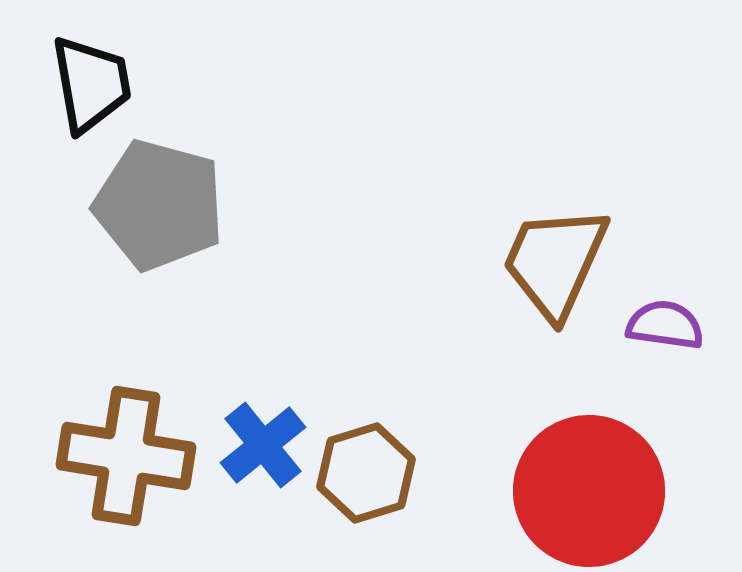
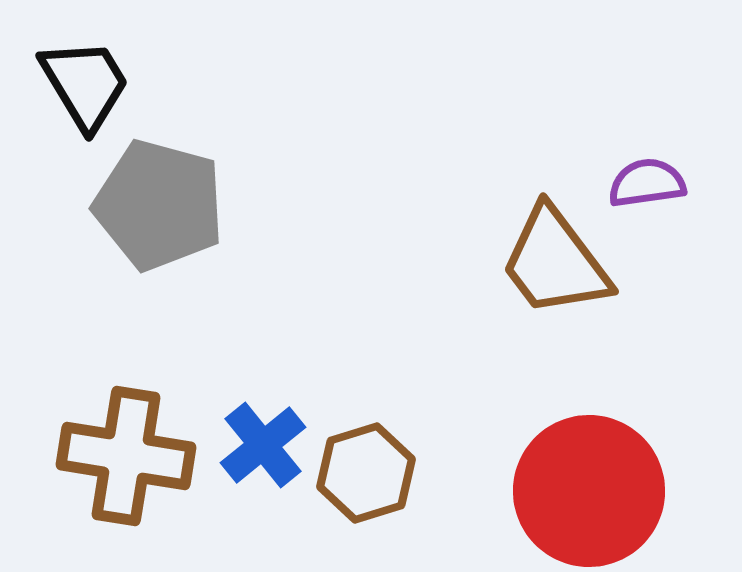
black trapezoid: moved 6 px left; rotated 21 degrees counterclockwise
brown trapezoid: rotated 61 degrees counterclockwise
purple semicircle: moved 18 px left, 142 px up; rotated 16 degrees counterclockwise
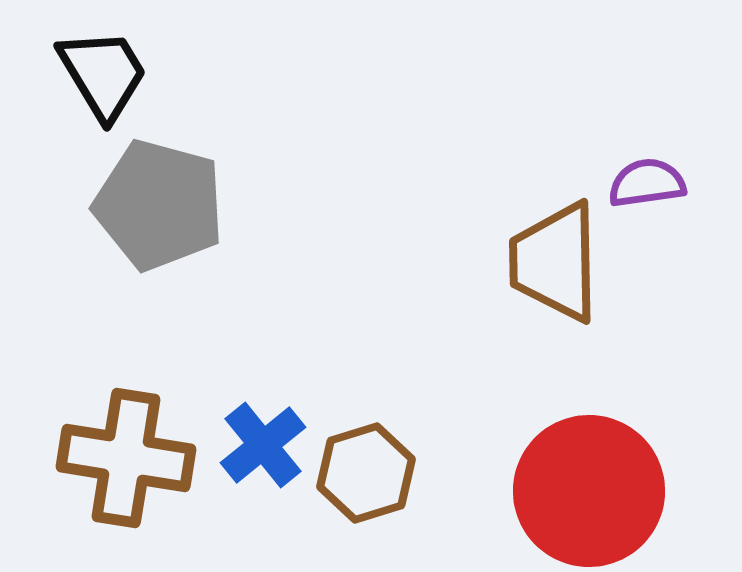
black trapezoid: moved 18 px right, 10 px up
brown trapezoid: rotated 36 degrees clockwise
brown cross: moved 2 px down
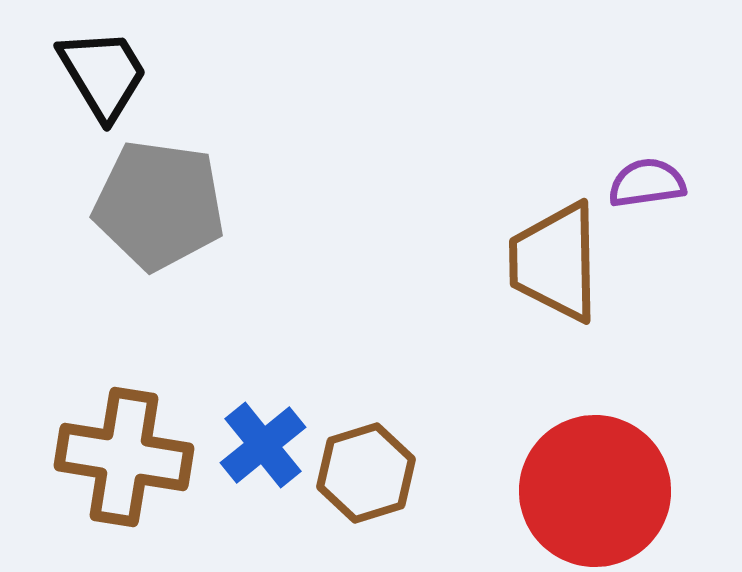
gray pentagon: rotated 7 degrees counterclockwise
brown cross: moved 2 px left, 1 px up
red circle: moved 6 px right
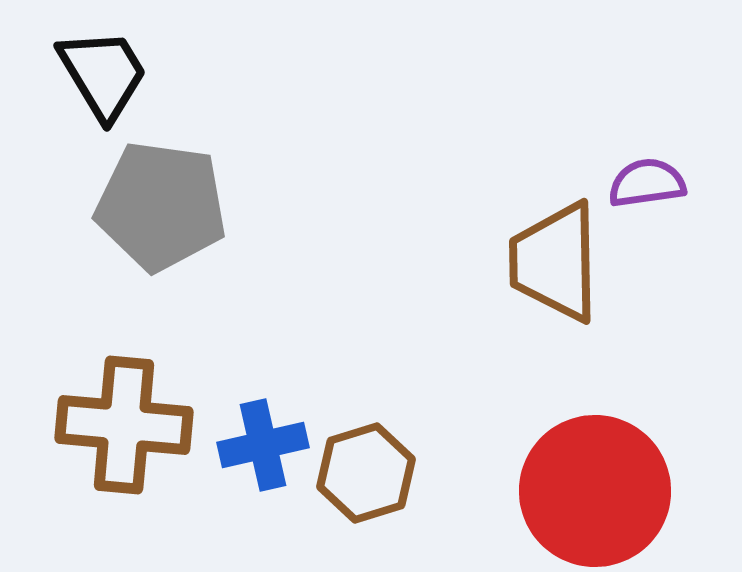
gray pentagon: moved 2 px right, 1 px down
blue cross: rotated 26 degrees clockwise
brown cross: moved 32 px up; rotated 4 degrees counterclockwise
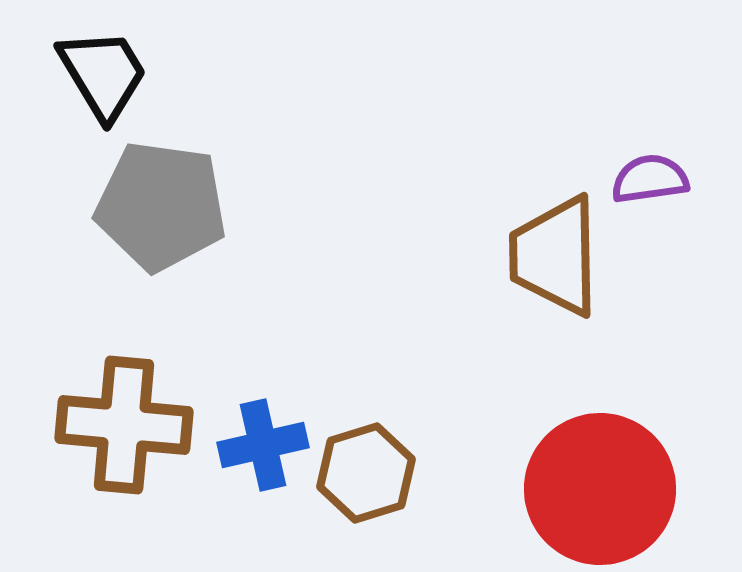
purple semicircle: moved 3 px right, 4 px up
brown trapezoid: moved 6 px up
red circle: moved 5 px right, 2 px up
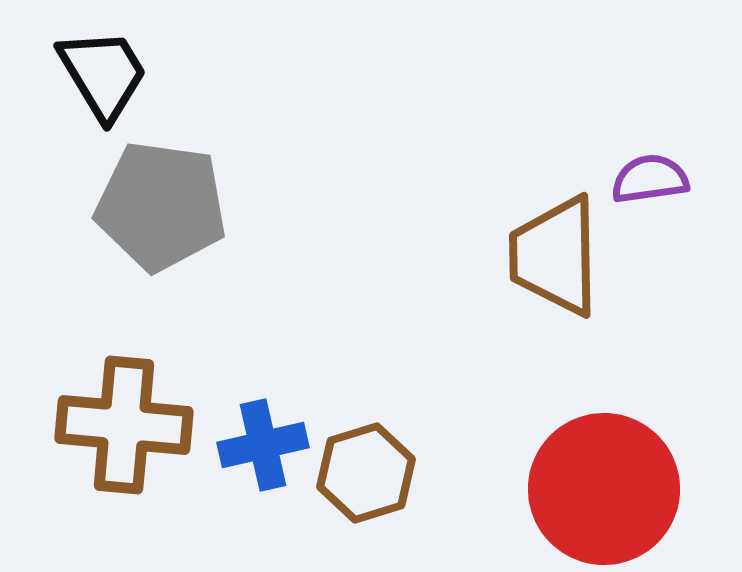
red circle: moved 4 px right
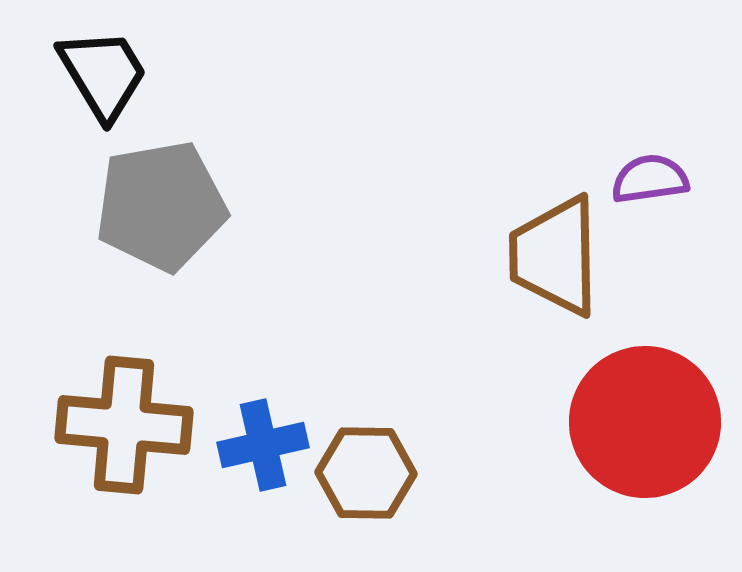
gray pentagon: rotated 18 degrees counterclockwise
brown hexagon: rotated 18 degrees clockwise
red circle: moved 41 px right, 67 px up
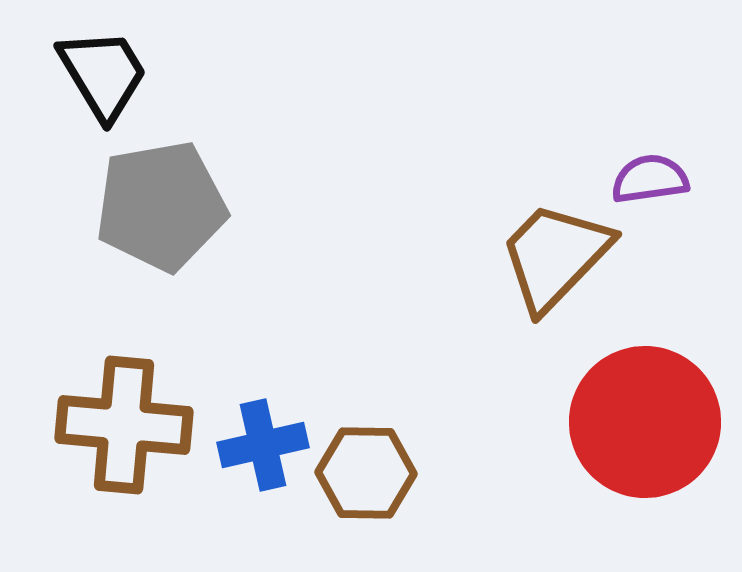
brown trapezoid: rotated 45 degrees clockwise
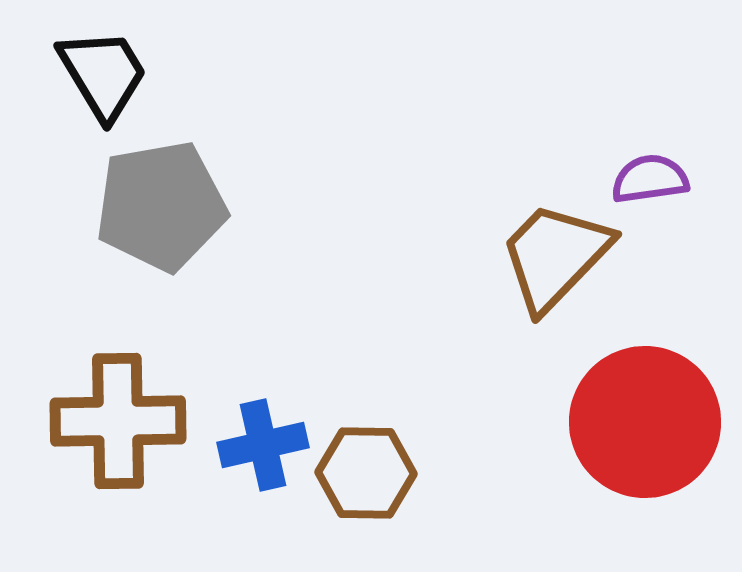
brown cross: moved 6 px left, 4 px up; rotated 6 degrees counterclockwise
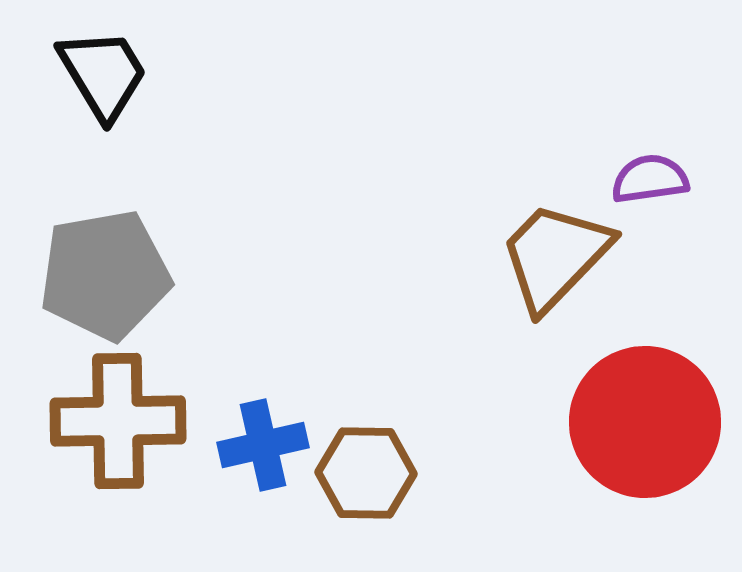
gray pentagon: moved 56 px left, 69 px down
